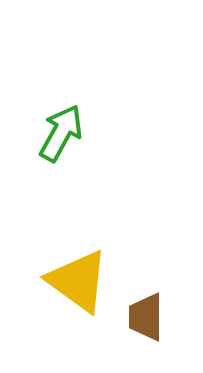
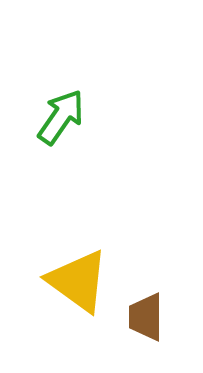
green arrow: moved 16 px up; rotated 6 degrees clockwise
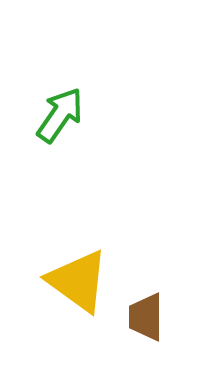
green arrow: moved 1 px left, 2 px up
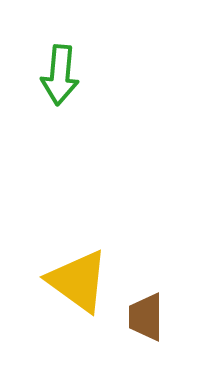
green arrow: moved 40 px up; rotated 150 degrees clockwise
